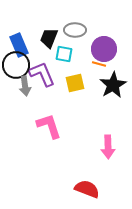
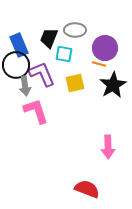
purple circle: moved 1 px right, 1 px up
pink L-shape: moved 13 px left, 15 px up
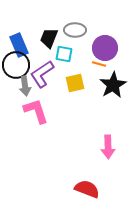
purple L-shape: rotated 100 degrees counterclockwise
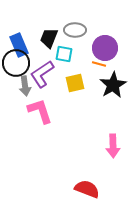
black circle: moved 2 px up
pink L-shape: moved 4 px right
pink arrow: moved 5 px right, 1 px up
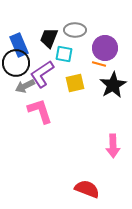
gray arrow: rotated 72 degrees clockwise
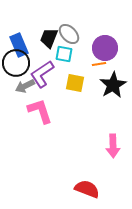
gray ellipse: moved 6 px left, 4 px down; rotated 45 degrees clockwise
orange line: rotated 24 degrees counterclockwise
yellow square: rotated 24 degrees clockwise
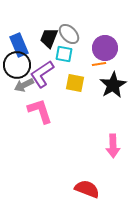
black circle: moved 1 px right, 2 px down
gray arrow: moved 1 px left, 1 px up
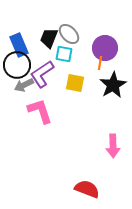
orange line: moved 1 px right, 1 px up; rotated 72 degrees counterclockwise
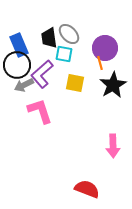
black trapezoid: rotated 30 degrees counterclockwise
orange line: rotated 24 degrees counterclockwise
purple L-shape: rotated 8 degrees counterclockwise
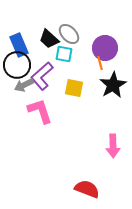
black trapezoid: moved 1 px down; rotated 40 degrees counterclockwise
purple L-shape: moved 2 px down
yellow square: moved 1 px left, 5 px down
